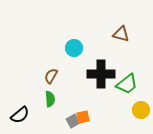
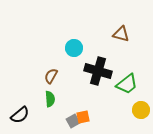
black cross: moved 3 px left, 3 px up; rotated 16 degrees clockwise
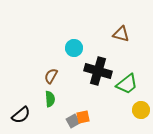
black semicircle: moved 1 px right
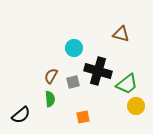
yellow circle: moved 5 px left, 4 px up
gray square: moved 39 px up; rotated 16 degrees clockwise
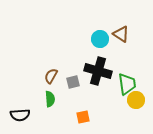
brown triangle: rotated 18 degrees clockwise
cyan circle: moved 26 px right, 9 px up
green trapezoid: rotated 60 degrees counterclockwise
yellow circle: moved 6 px up
black semicircle: moved 1 px left; rotated 36 degrees clockwise
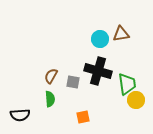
brown triangle: rotated 42 degrees counterclockwise
gray square: rotated 24 degrees clockwise
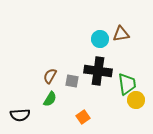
black cross: rotated 8 degrees counterclockwise
brown semicircle: moved 1 px left
gray square: moved 1 px left, 1 px up
green semicircle: rotated 35 degrees clockwise
orange square: rotated 24 degrees counterclockwise
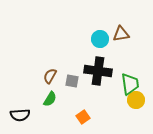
green trapezoid: moved 3 px right
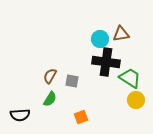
black cross: moved 8 px right, 9 px up
green trapezoid: moved 6 px up; rotated 50 degrees counterclockwise
orange square: moved 2 px left; rotated 16 degrees clockwise
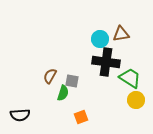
green semicircle: moved 13 px right, 6 px up; rotated 14 degrees counterclockwise
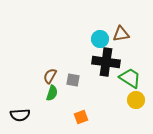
gray square: moved 1 px right, 1 px up
green semicircle: moved 11 px left
